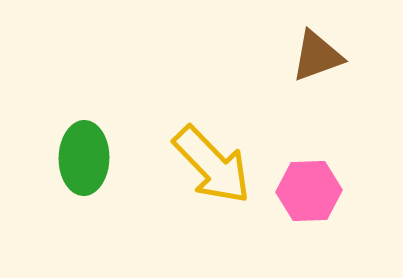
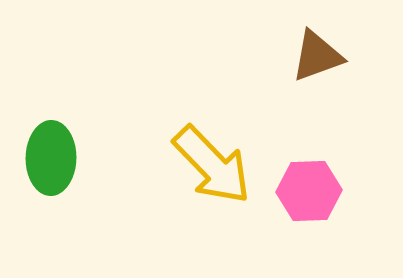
green ellipse: moved 33 px left
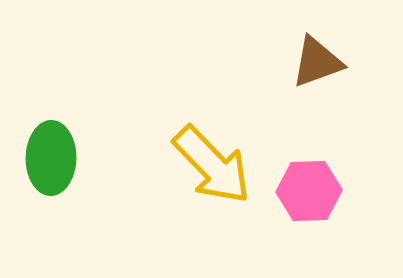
brown triangle: moved 6 px down
